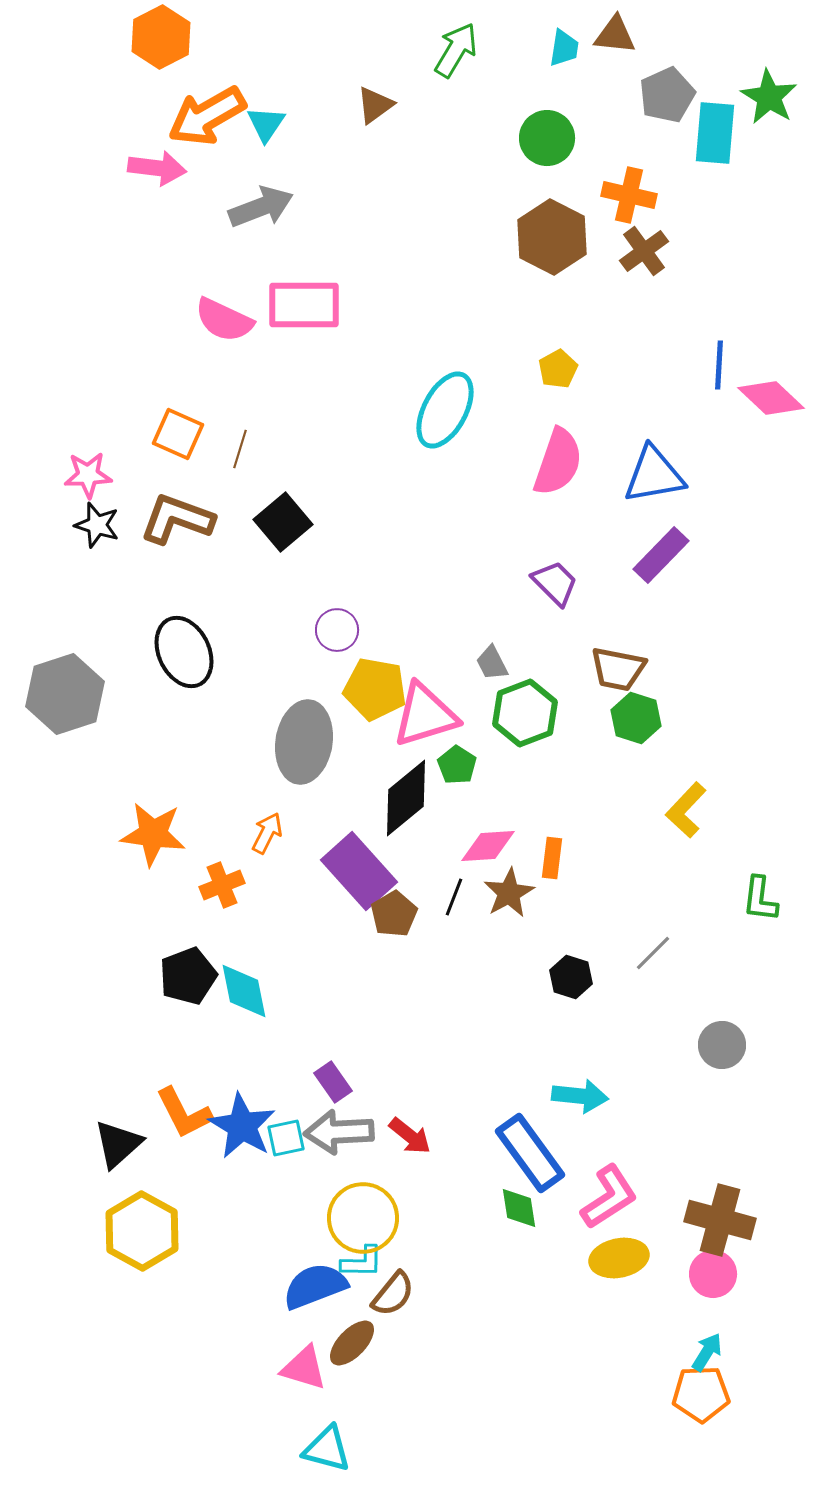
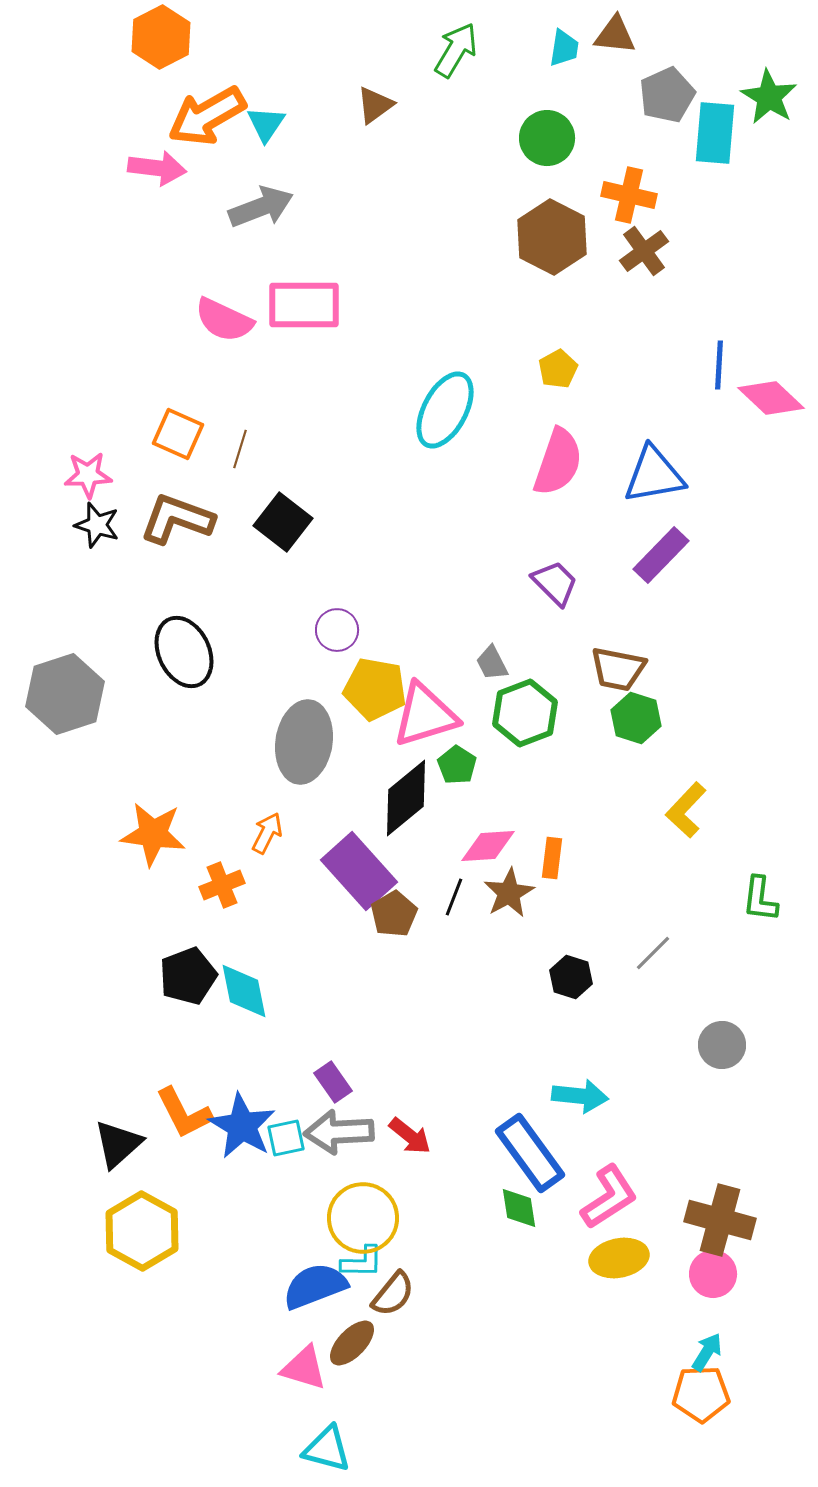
black square at (283, 522): rotated 12 degrees counterclockwise
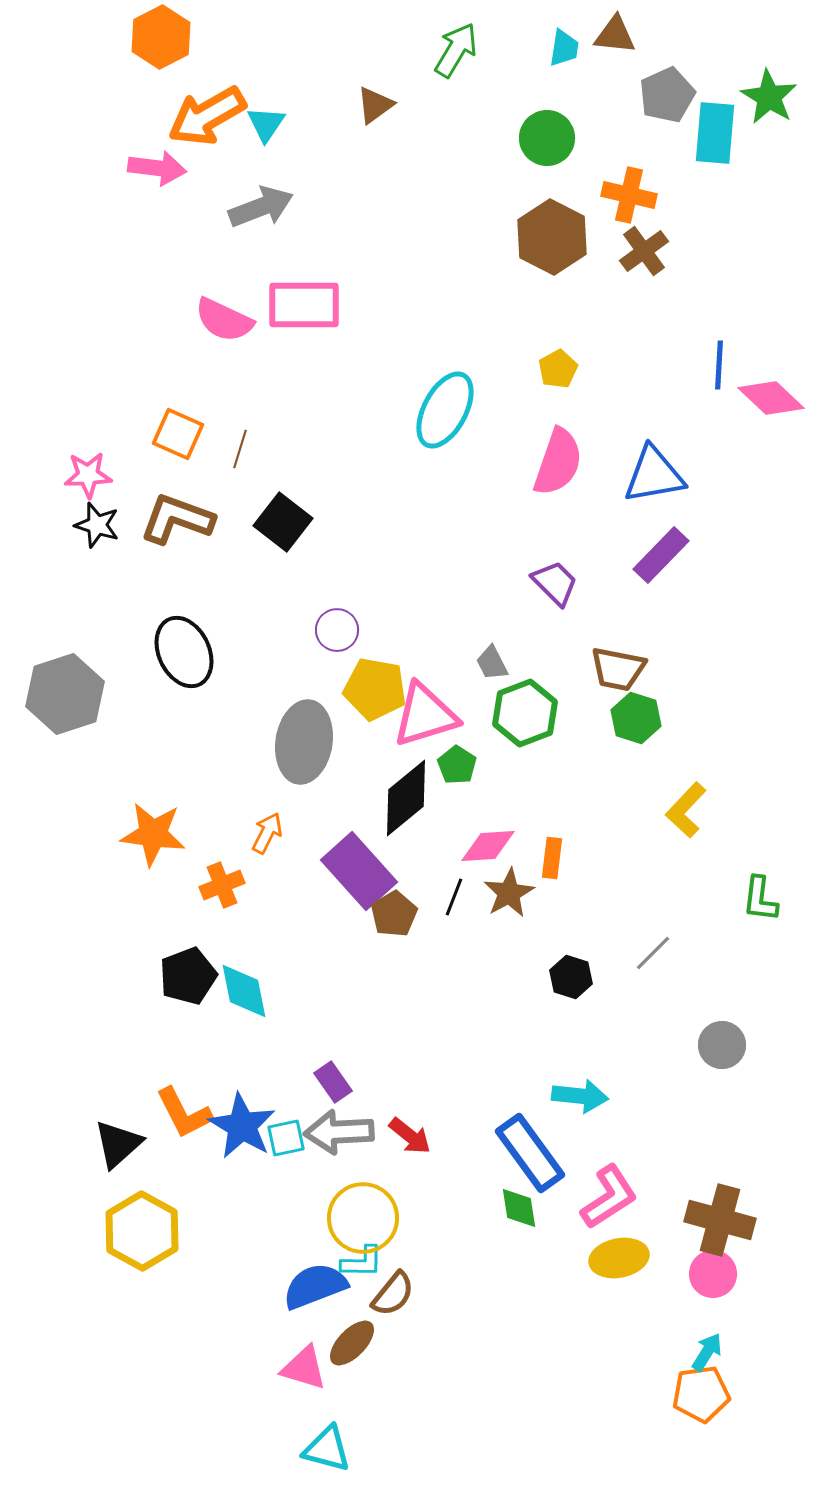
orange pentagon at (701, 1394): rotated 6 degrees counterclockwise
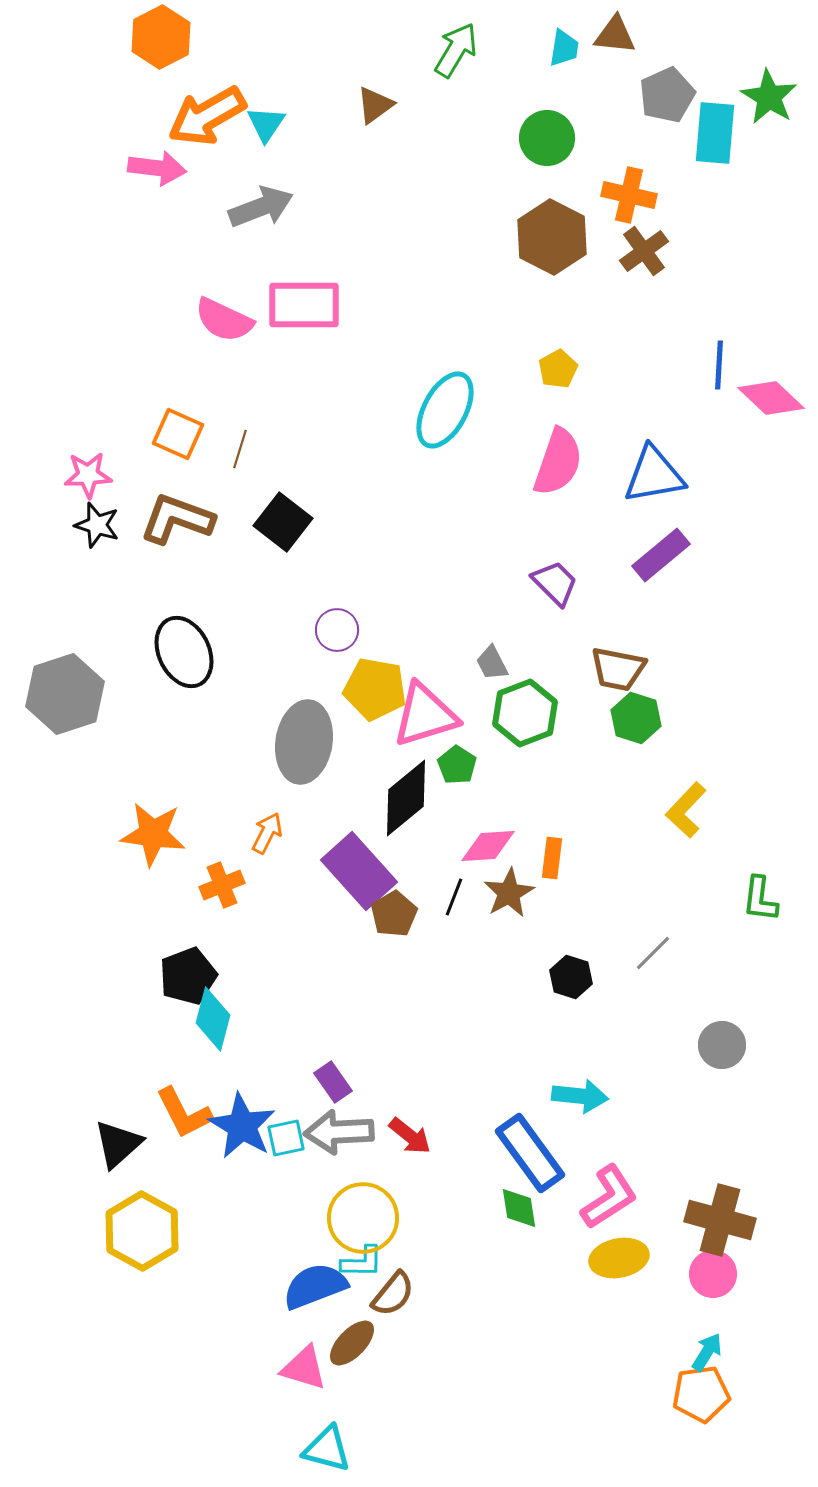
purple rectangle at (661, 555): rotated 6 degrees clockwise
cyan diamond at (244, 991): moved 31 px left, 28 px down; rotated 26 degrees clockwise
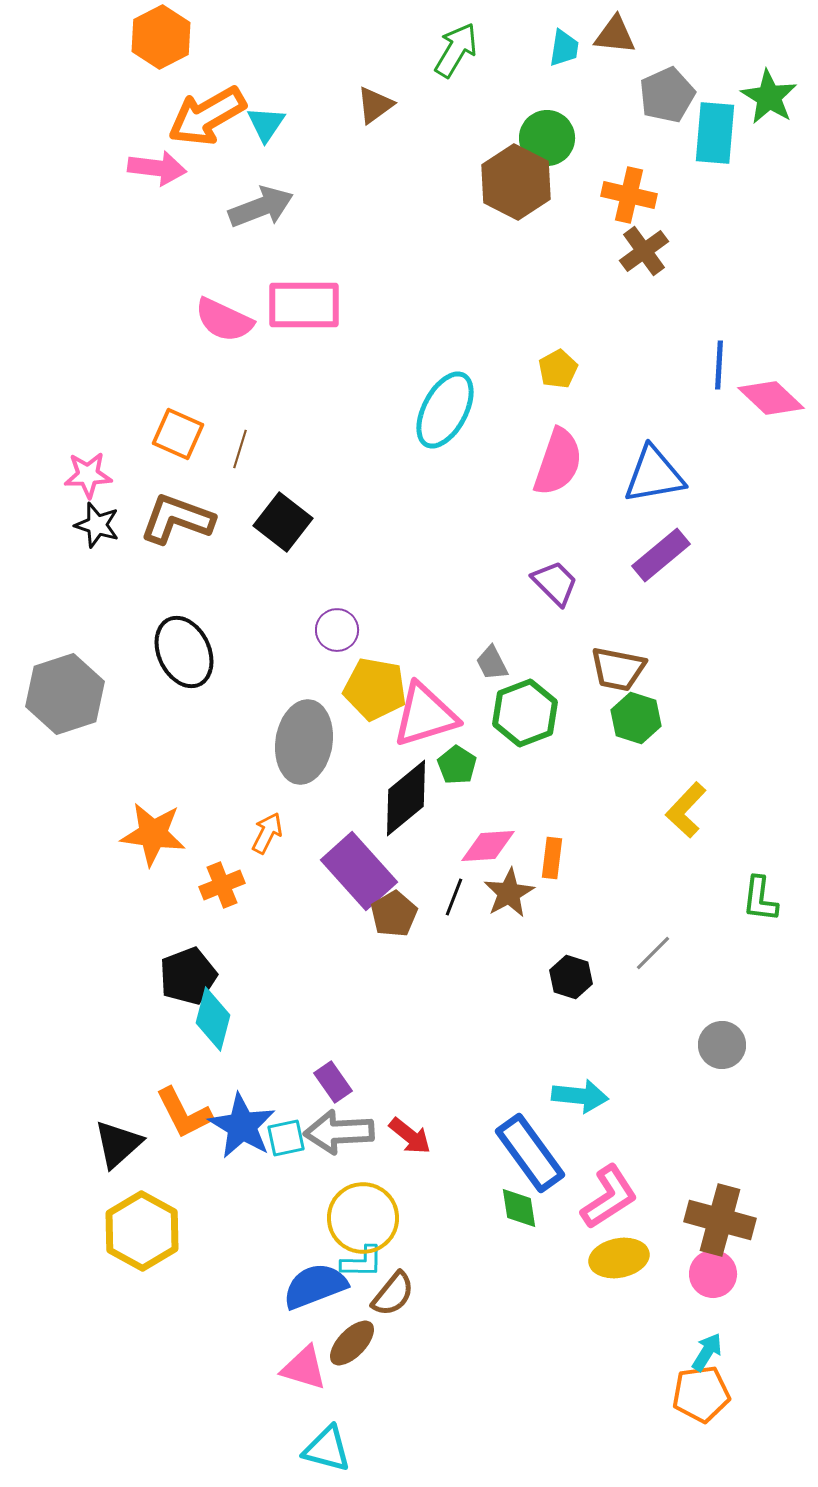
brown hexagon at (552, 237): moved 36 px left, 55 px up
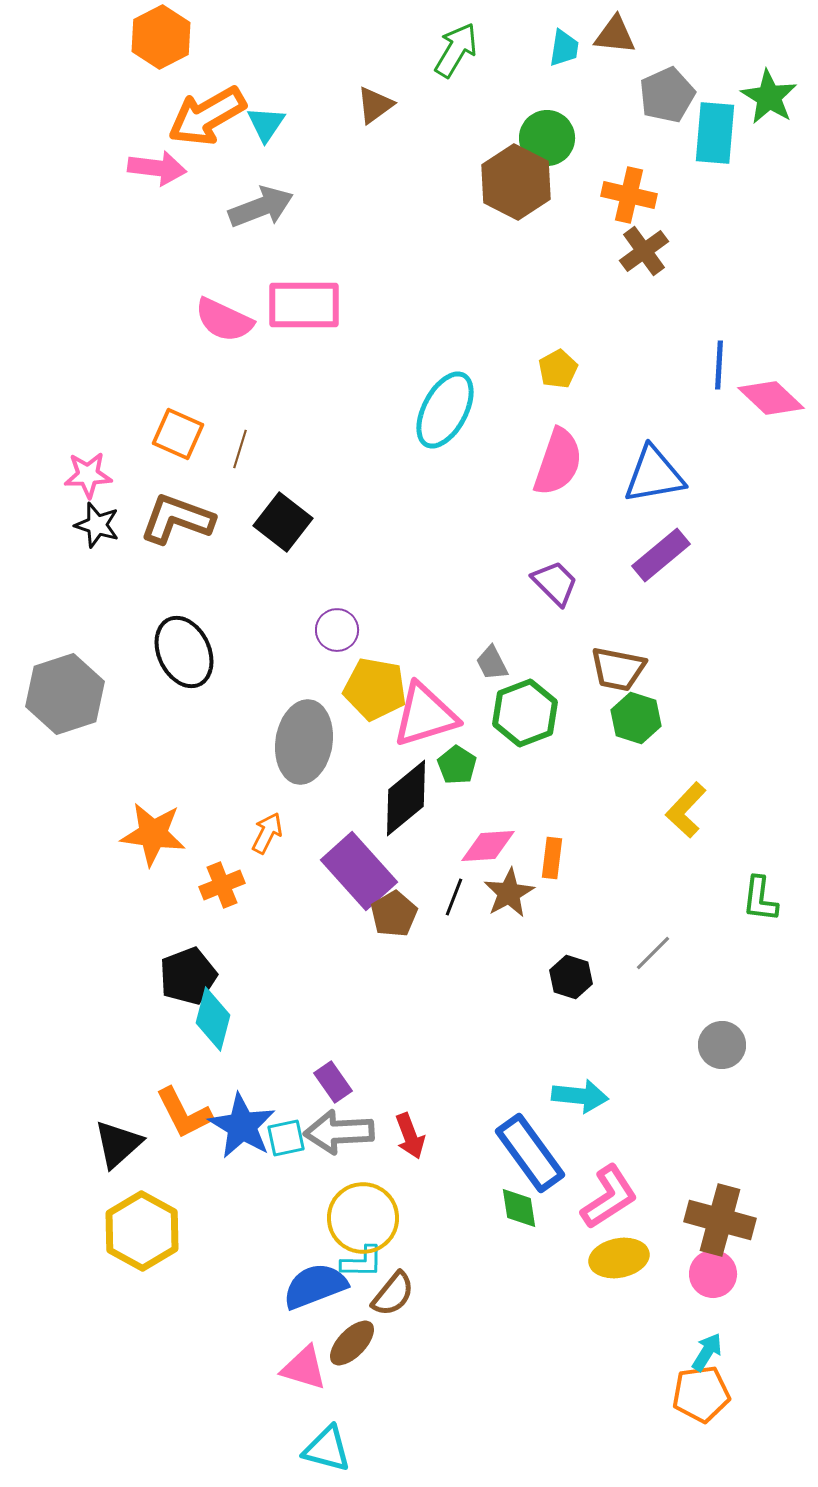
red arrow at (410, 1136): rotated 30 degrees clockwise
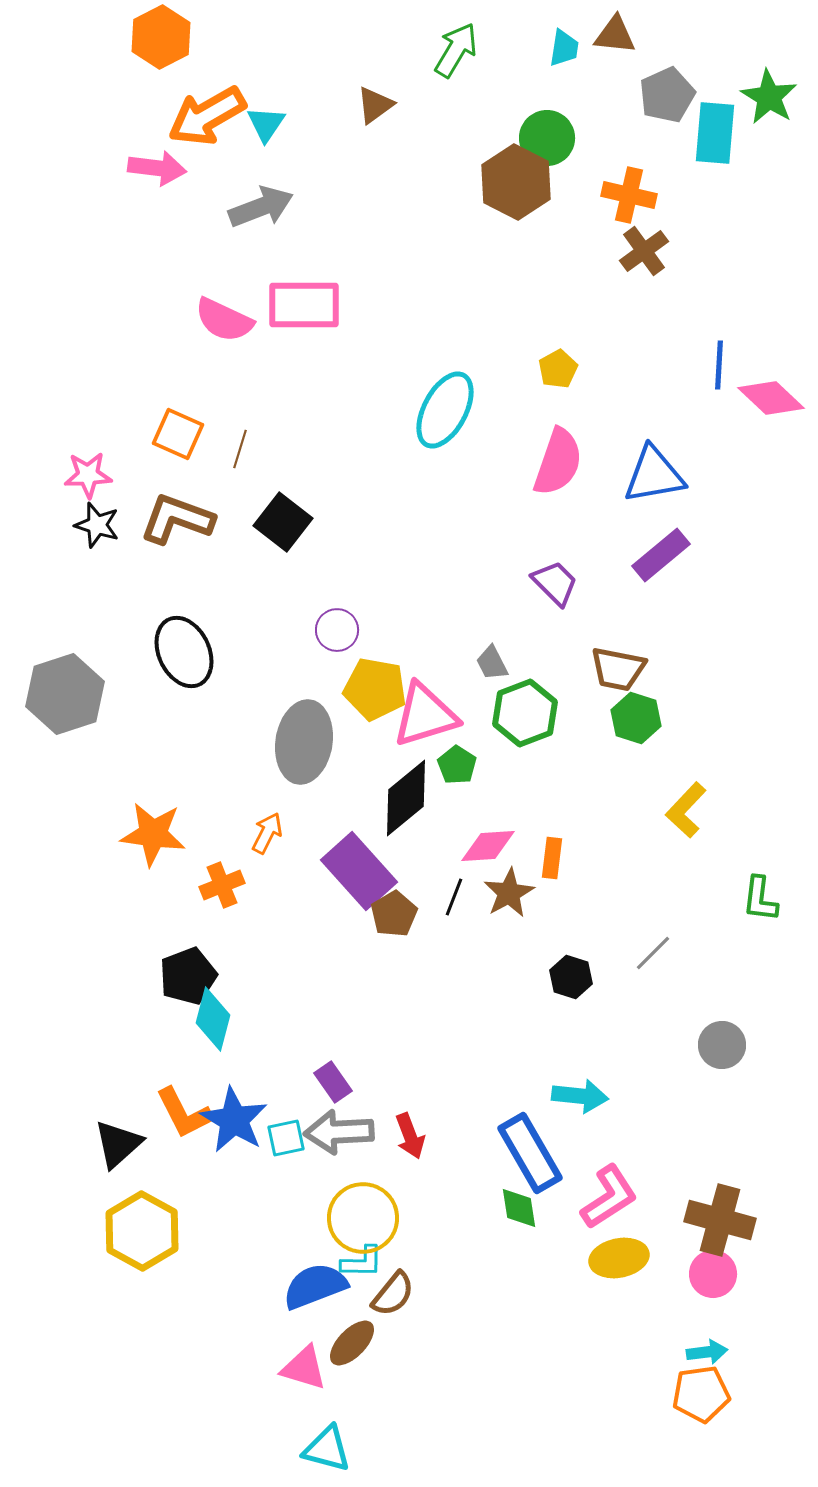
blue star at (242, 1126): moved 8 px left, 6 px up
blue rectangle at (530, 1153): rotated 6 degrees clockwise
cyan arrow at (707, 1352): rotated 51 degrees clockwise
